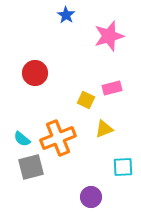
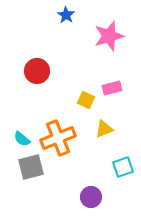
red circle: moved 2 px right, 2 px up
cyan square: rotated 15 degrees counterclockwise
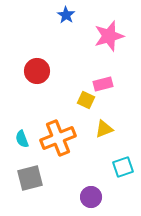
pink rectangle: moved 9 px left, 4 px up
cyan semicircle: rotated 30 degrees clockwise
gray square: moved 1 px left, 11 px down
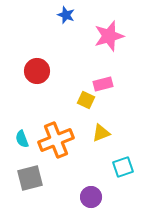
blue star: rotated 12 degrees counterclockwise
yellow triangle: moved 3 px left, 4 px down
orange cross: moved 2 px left, 2 px down
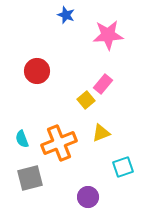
pink star: moved 1 px left, 1 px up; rotated 12 degrees clockwise
pink rectangle: rotated 36 degrees counterclockwise
yellow square: rotated 24 degrees clockwise
orange cross: moved 3 px right, 3 px down
purple circle: moved 3 px left
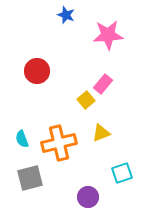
orange cross: rotated 8 degrees clockwise
cyan square: moved 1 px left, 6 px down
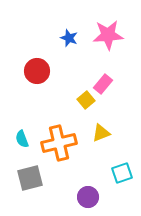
blue star: moved 3 px right, 23 px down
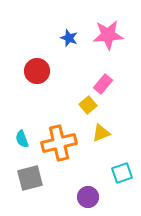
yellow square: moved 2 px right, 5 px down
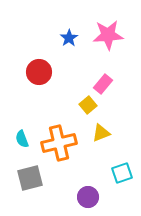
blue star: rotated 18 degrees clockwise
red circle: moved 2 px right, 1 px down
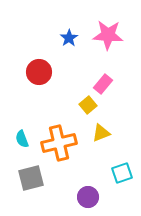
pink star: rotated 8 degrees clockwise
gray square: moved 1 px right
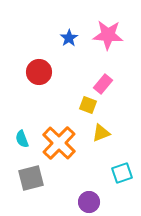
yellow square: rotated 30 degrees counterclockwise
orange cross: rotated 32 degrees counterclockwise
purple circle: moved 1 px right, 5 px down
